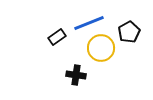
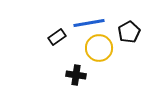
blue line: rotated 12 degrees clockwise
yellow circle: moved 2 px left
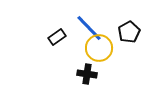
blue line: moved 5 px down; rotated 56 degrees clockwise
black cross: moved 11 px right, 1 px up
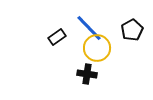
black pentagon: moved 3 px right, 2 px up
yellow circle: moved 2 px left
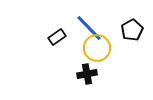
black cross: rotated 18 degrees counterclockwise
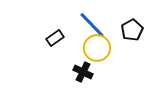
blue line: moved 3 px right, 3 px up
black rectangle: moved 2 px left, 1 px down
black cross: moved 4 px left, 2 px up; rotated 36 degrees clockwise
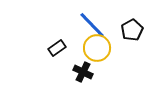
black rectangle: moved 2 px right, 10 px down
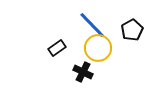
yellow circle: moved 1 px right
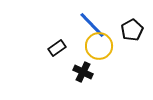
yellow circle: moved 1 px right, 2 px up
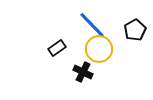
black pentagon: moved 3 px right
yellow circle: moved 3 px down
